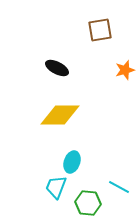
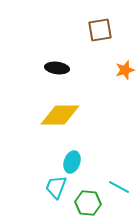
black ellipse: rotated 20 degrees counterclockwise
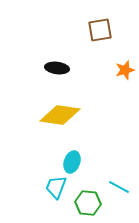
yellow diamond: rotated 9 degrees clockwise
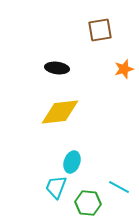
orange star: moved 1 px left, 1 px up
yellow diamond: moved 3 px up; rotated 15 degrees counterclockwise
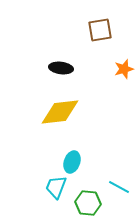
black ellipse: moved 4 px right
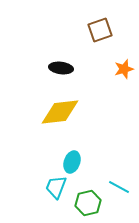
brown square: rotated 10 degrees counterclockwise
green hexagon: rotated 20 degrees counterclockwise
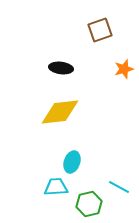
cyan trapezoid: rotated 65 degrees clockwise
green hexagon: moved 1 px right, 1 px down
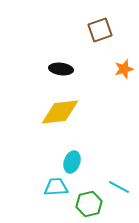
black ellipse: moved 1 px down
